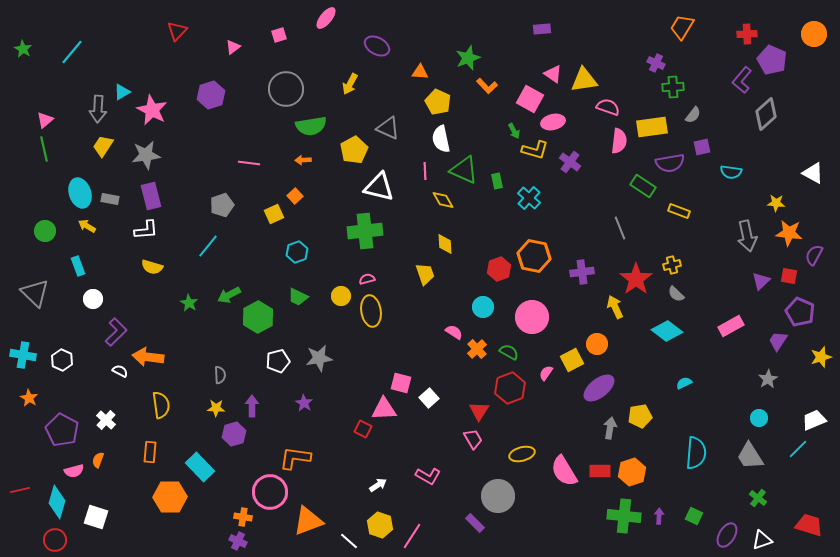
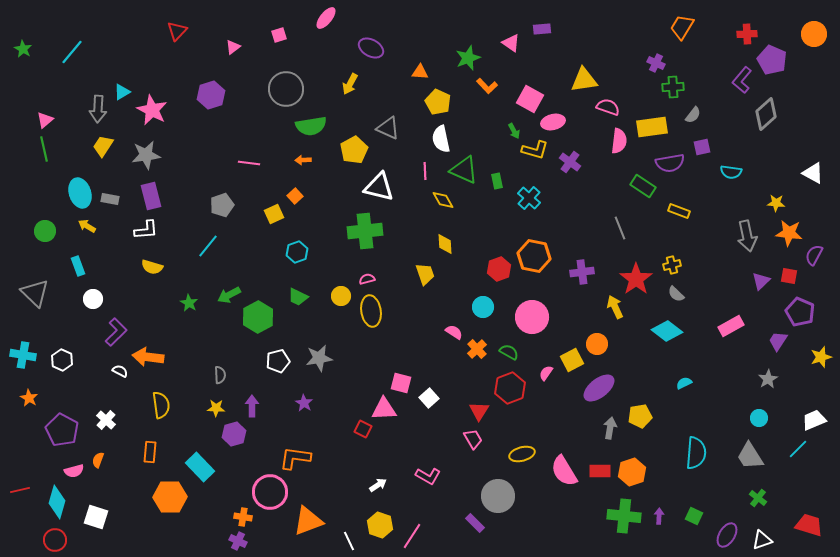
purple ellipse at (377, 46): moved 6 px left, 2 px down
pink triangle at (553, 74): moved 42 px left, 31 px up
white line at (349, 541): rotated 24 degrees clockwise
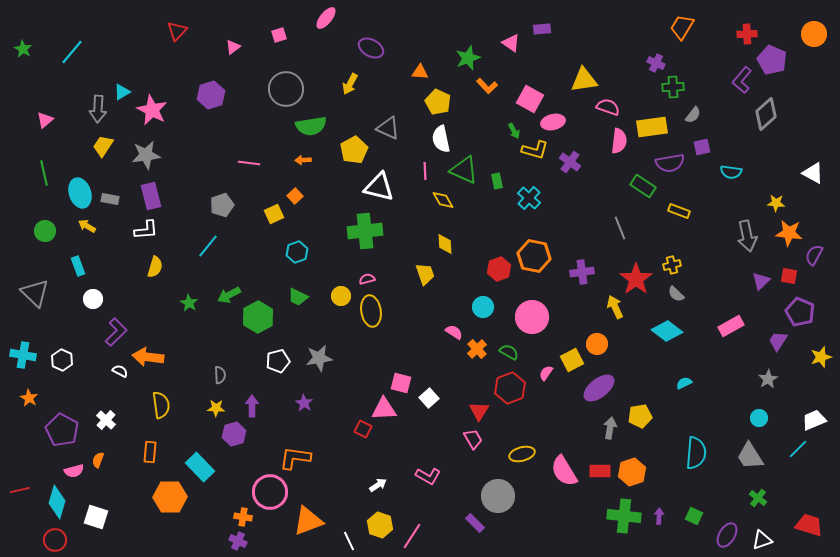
green line at (44, 149): moved 24 px down
yellow semicircle at (152, 267): moved 3 px right; rotated 90 degrees counterclockwise
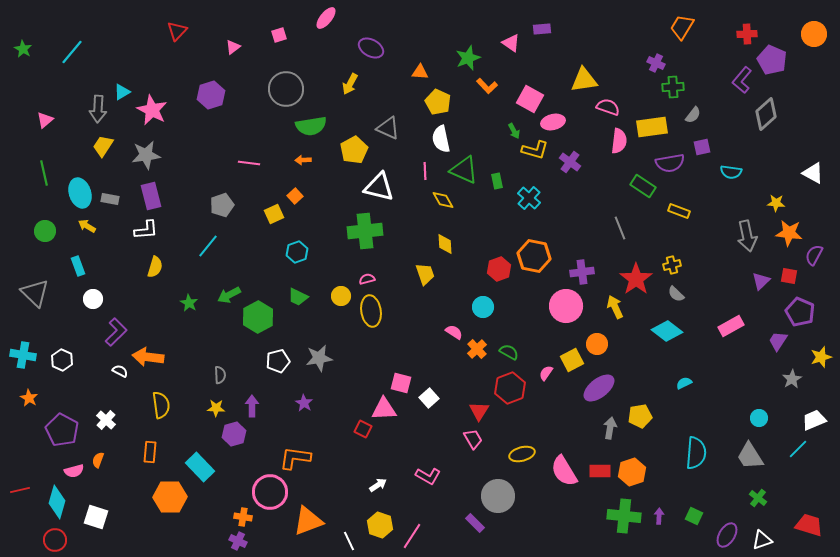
pink circle at (532, 317): moved 34 px right, 11 px up
gray star at (768, 379): moved 24 px right
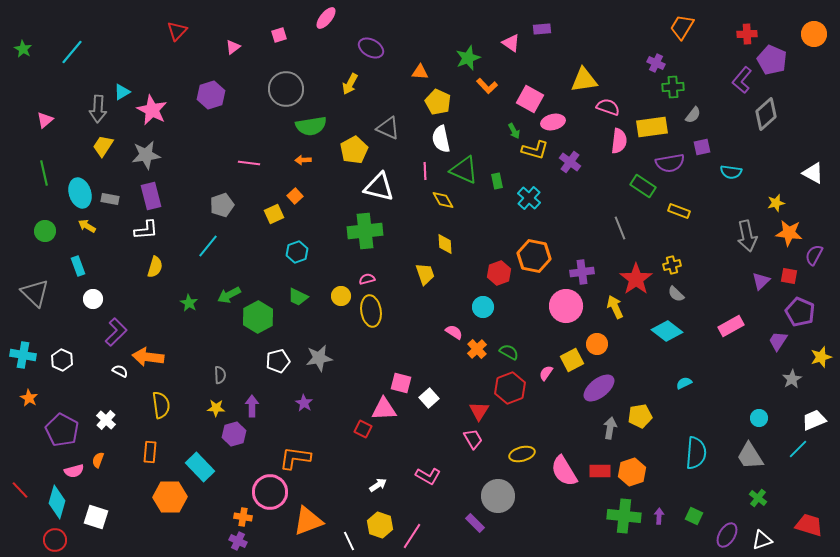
yellow star at (776, 203): rotated 18 degrees counterclockwise
red hexagon at (499, 269): moved 4 px down
red line at (20, 490): rotated 60 degrees clockwise
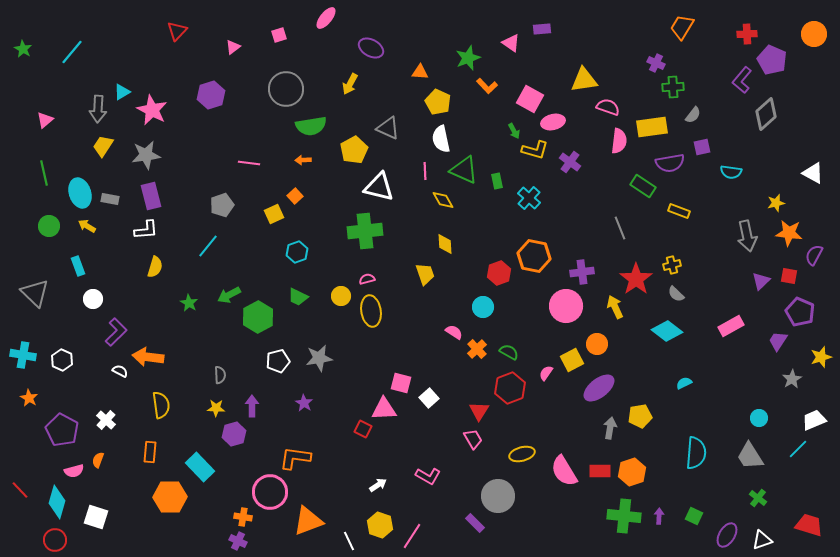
green circle at (45, 231): moved 4 px right, 5 px up
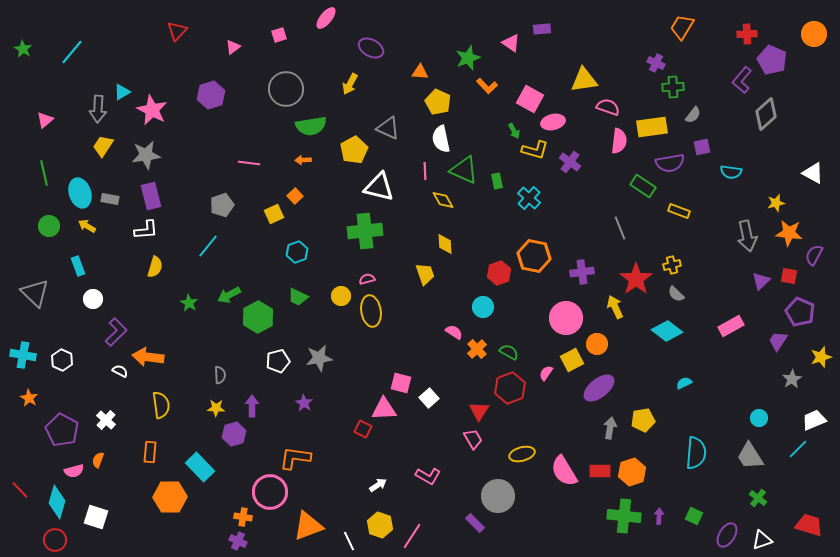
pink circle at (566, 306): moved 12 px down
yellow pentagon at (640, 416): moved 3 px right, 4 px down
orange triangle at (308, 521): moved 5 px down
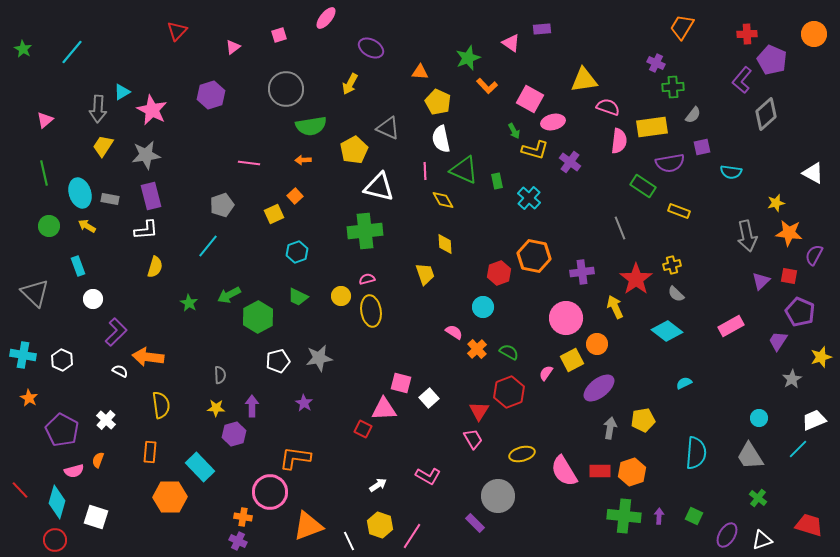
red hexagon at (510, 388): moved 1 px left, 4 px down
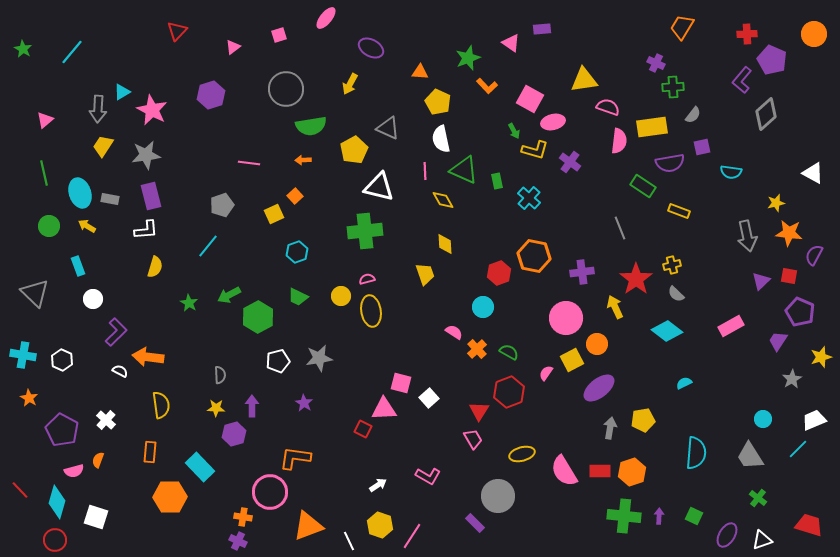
cyan circle at (759, 418): moved 4 px right, 1 px down
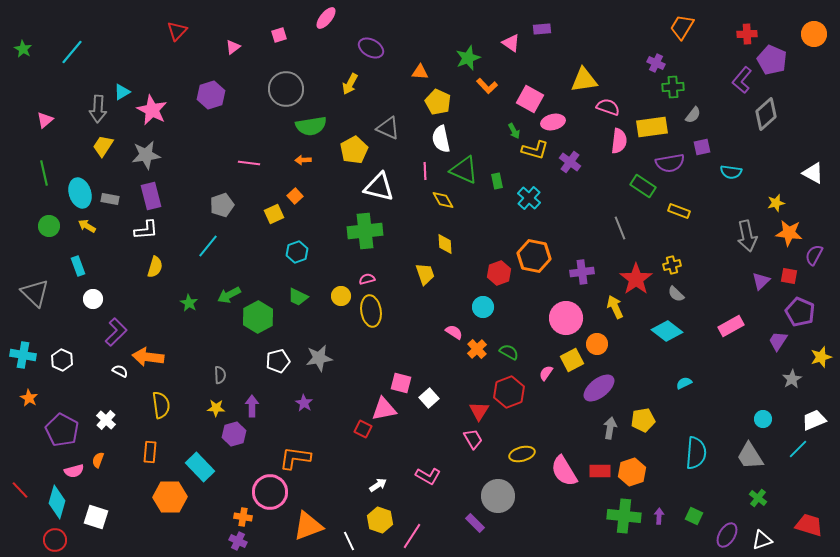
pink triangle at (384, 409): rotated 8 degrees counterclockwise
yellow hexagon at (380, 525): moved 5 px up
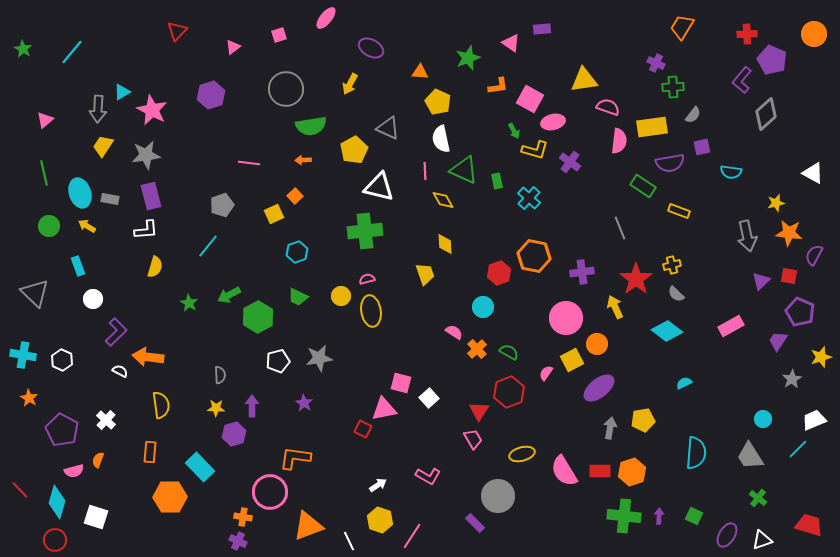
orange L-shape at (487, 86): moved 11 px right; rotated 55 degrees counterclockwise
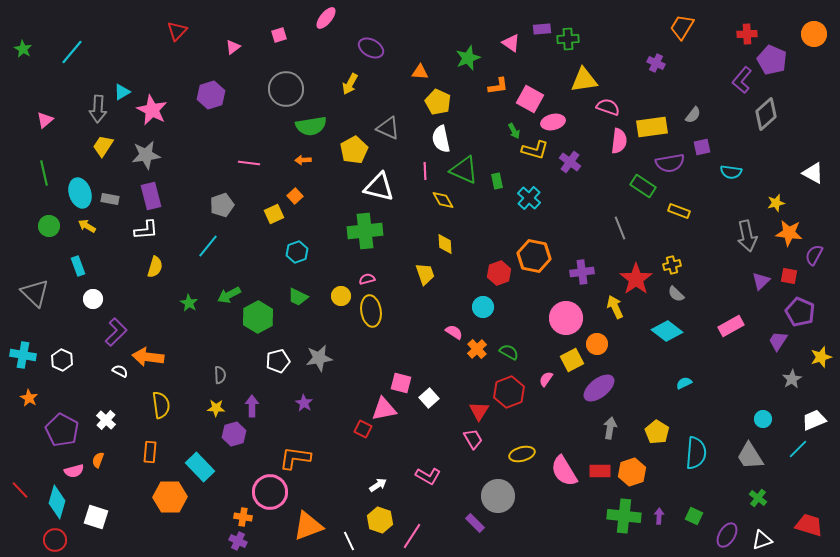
green cross at (673, 87): moved 105 px left, 48 px up
pink semicircle at (546, 373): moved 6 px down
yellow pentagon at (643, 420): moved 14 px right, 12 px down; rotated 30 degrees counterclockwise
